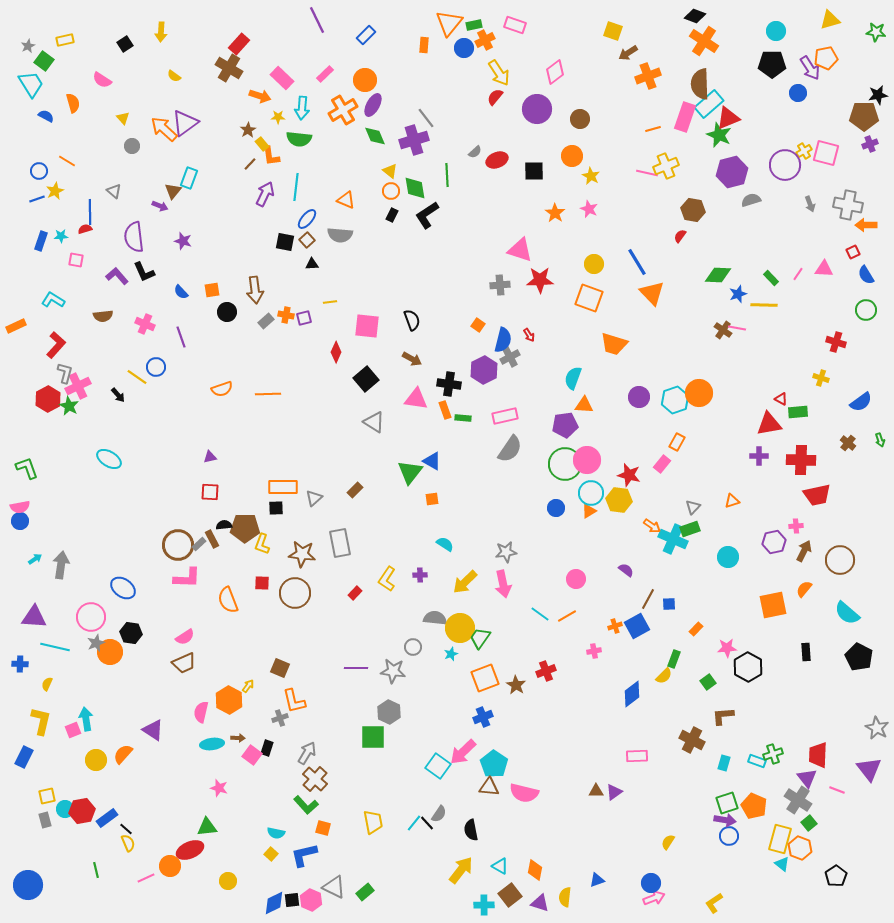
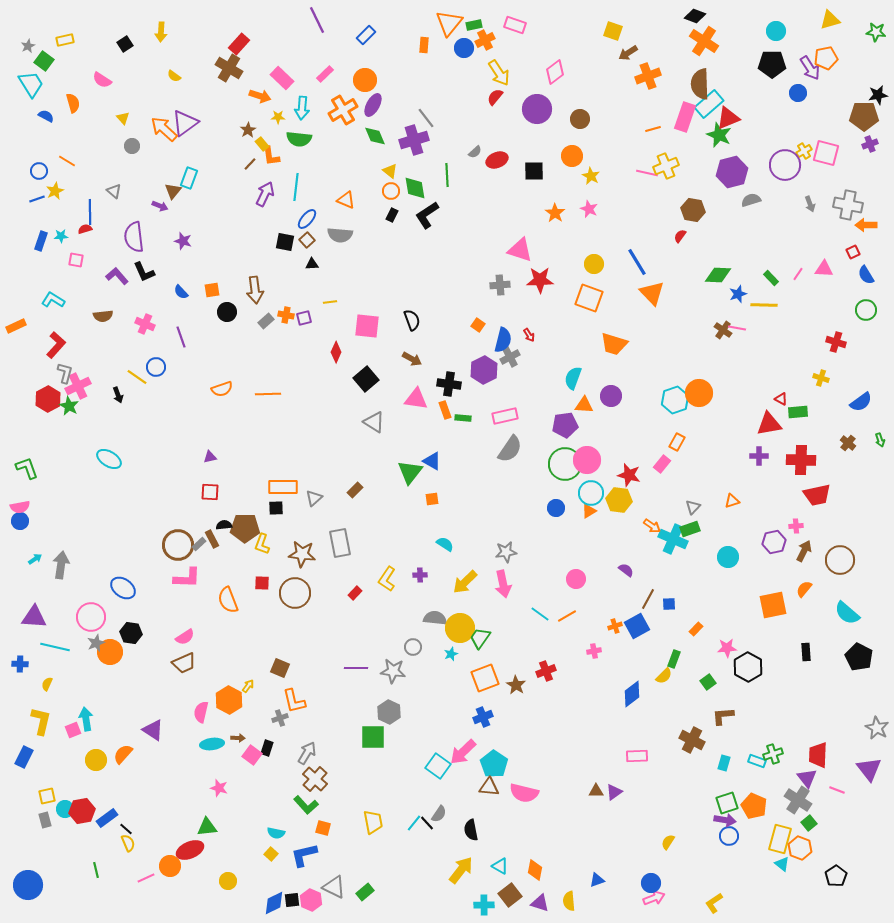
black arrow at (118, 395): rotated 21 degrees clockwise
purple circle at (639, 397): moved 28 px left, 1 px up
yellow semicircle at (565, 897): moved 4 px right, 4 px down; rotated 12 degrees counterclockwise
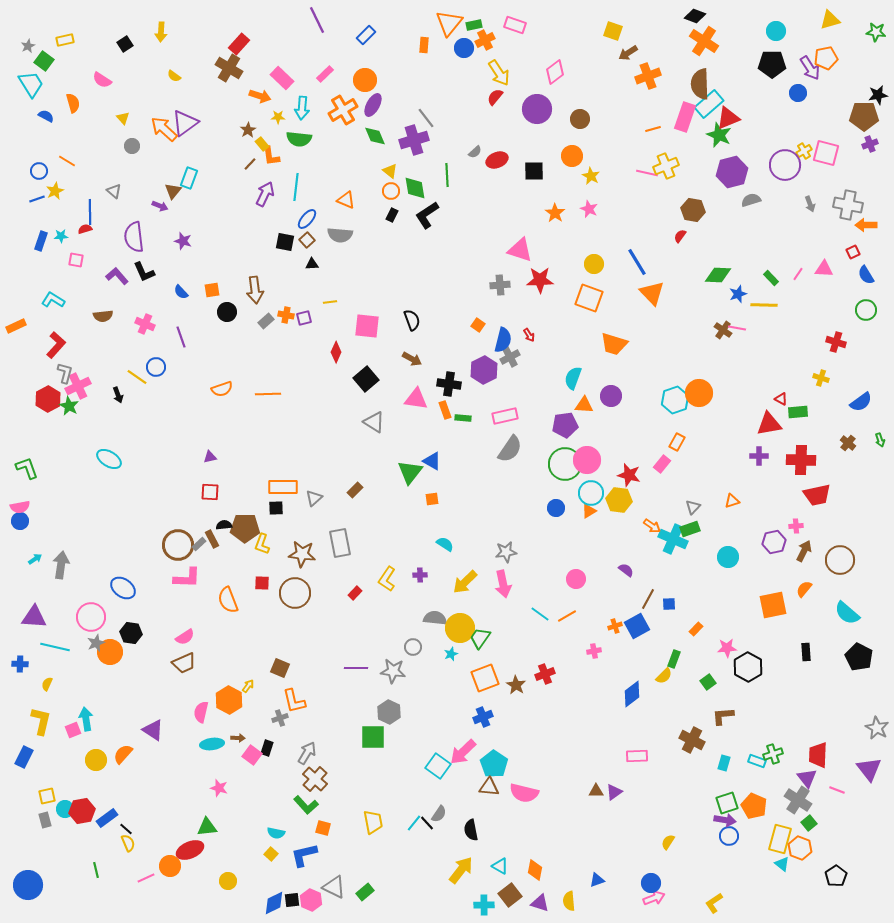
red cross at (546, 671): moved 1 px left, 3 px down
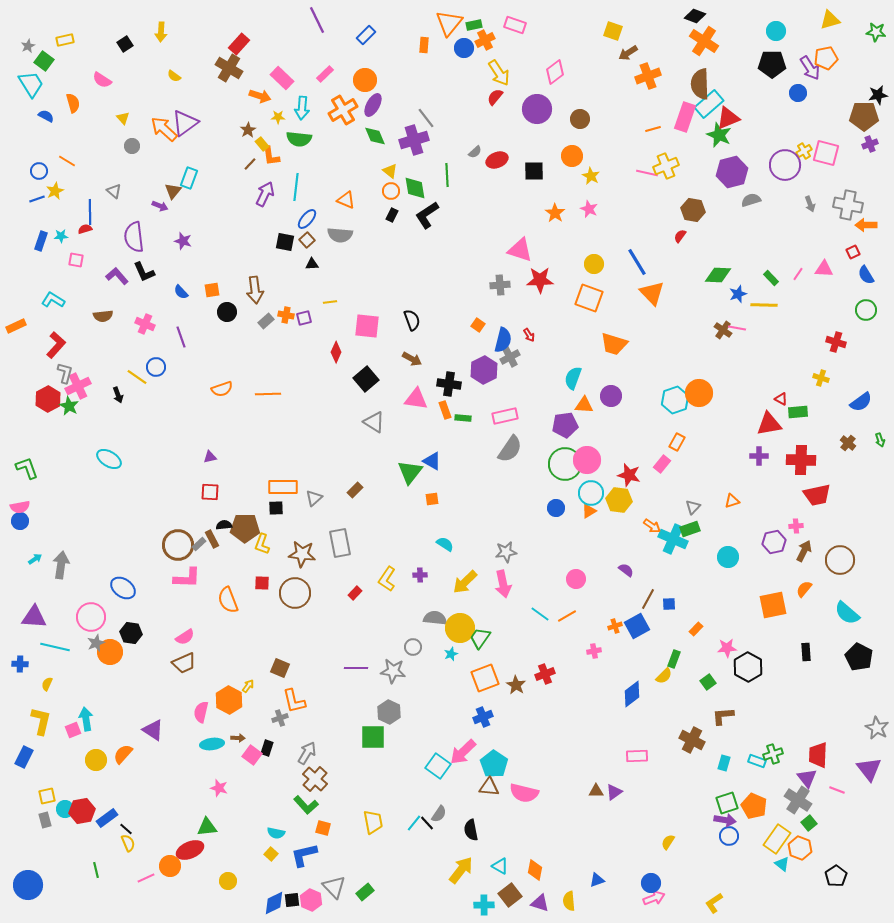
yellow rectangle at (780, 839): moved 3 px left; rotated 20 degrees clockwise
gray triangle at (334, 887): rotated 20 degrees clockwise
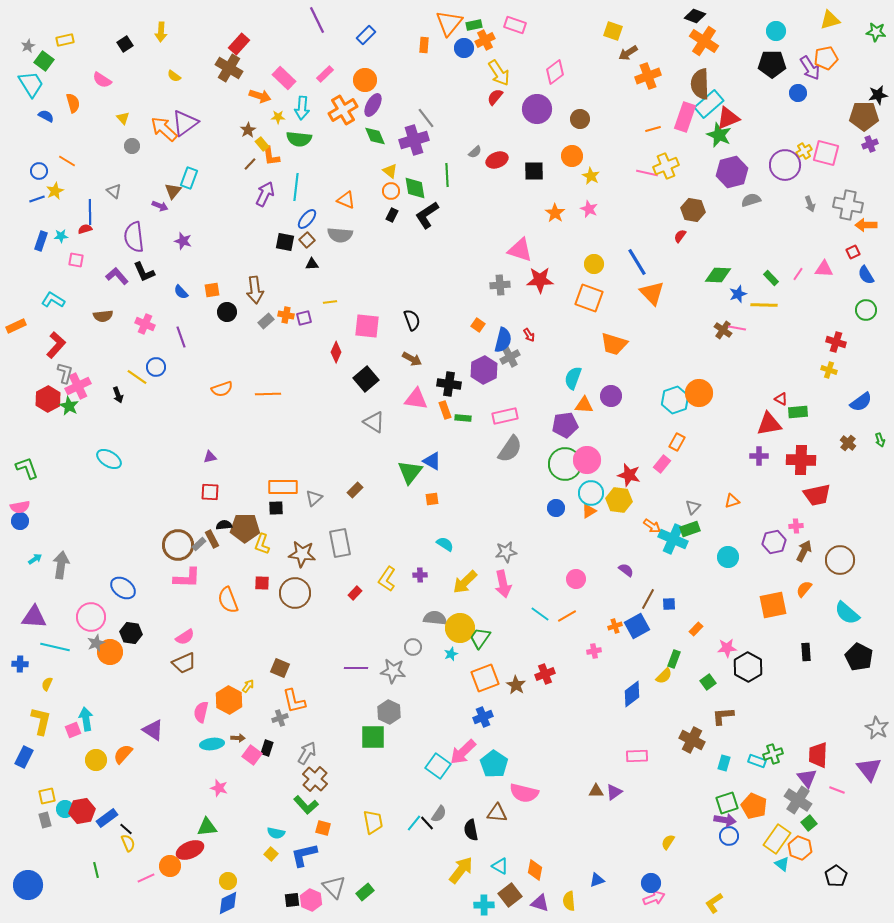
pink rectangle at (282, 78): moved 2 px right
yellow cross at (821, 378): moved 8 px right, 8 px up
brown triangle at (489, 787): moved 8 px right, 26 px down
blue diamond at (274, 903): moved 46 px left
